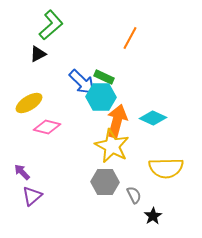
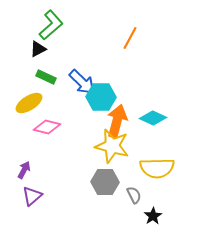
black triangle: moved 5 px up
green rectangle: moved 58 px left
yellow star: rotated 12 degrees counterclockwise
yellow semicircle: moved 9 px left
purple arrow: moved 2 px right, 2 px up; rotated 72 degrees clockwise
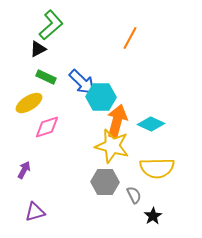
cyan diamond: moved 2 px left, 6 px down
pink diamond: rotated 32 degrees counterclockwise
purple triangle: moved 3 px right, 16 px down; rotated 25 degrees clockwise
